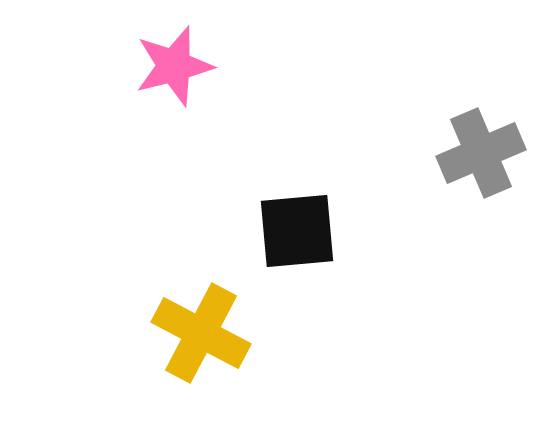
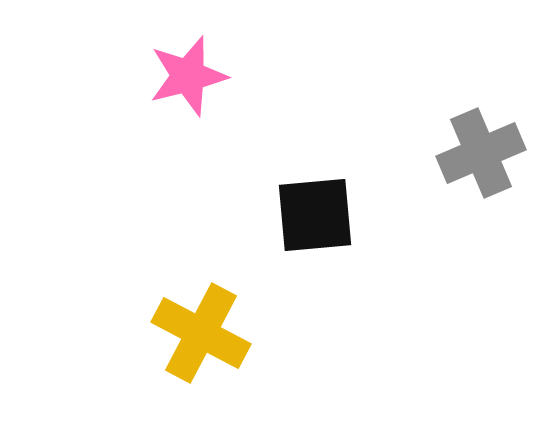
pink star: moved 14 px right, 10 px down
black square: moved 18 px right, 16 px up
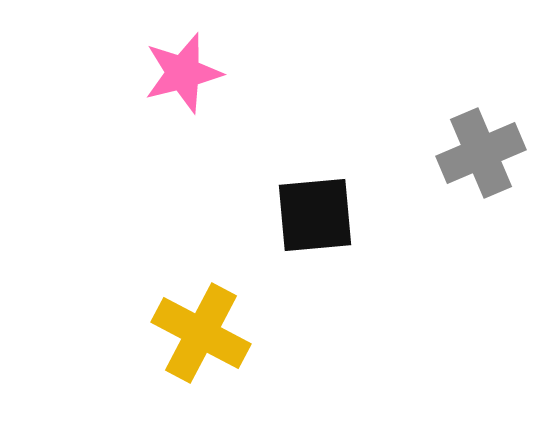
pink star: moved 5 px left, 3 px up
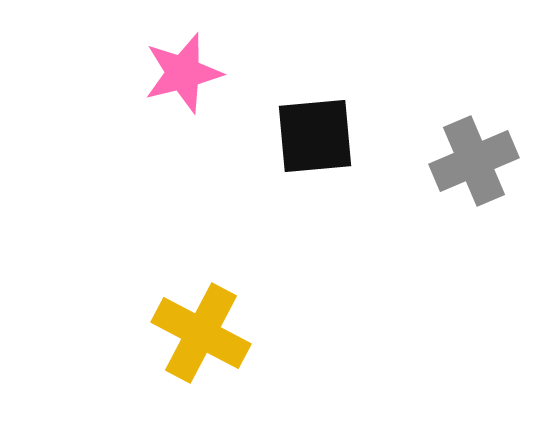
gray cross: moved 7 px left, 8 px down
black square: moved 79 px up
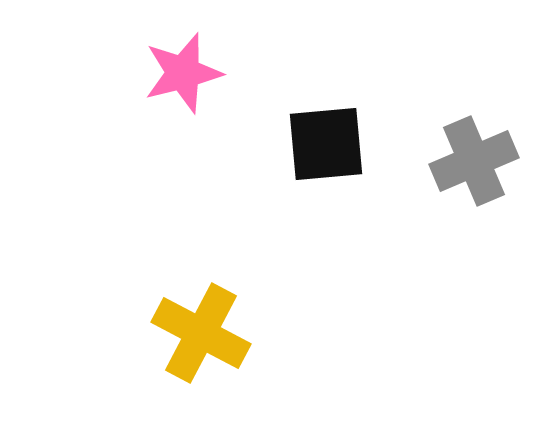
black square: moved 11 px right, 8 px down
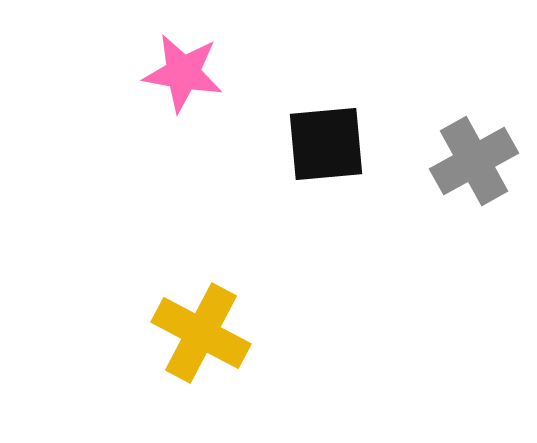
pink star: rotated 24 degrees clockwise
gray cross: rotated 6 degrees counterclockwise
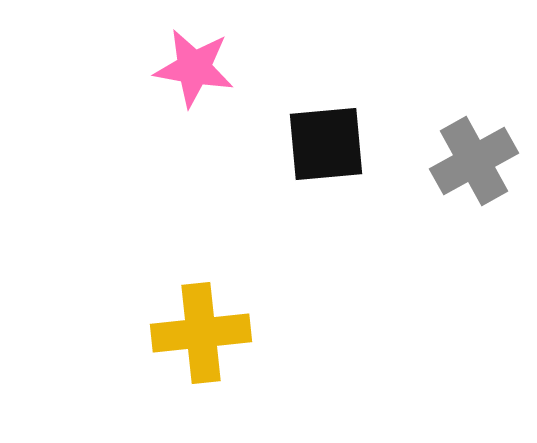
pink star: moved 11 px right, 5 px up
yellow cross: rotated 34 degrees counterclockwise
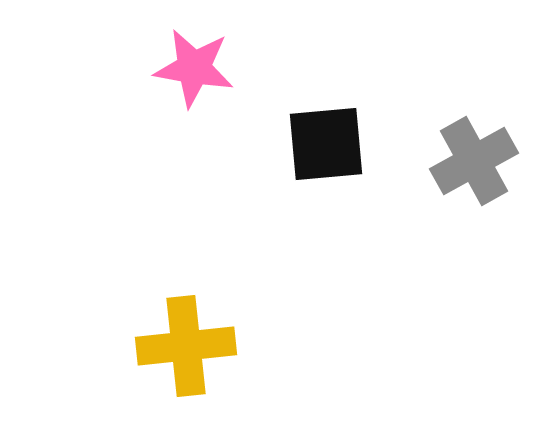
yellow cross: moved 15 px left, 13 px down
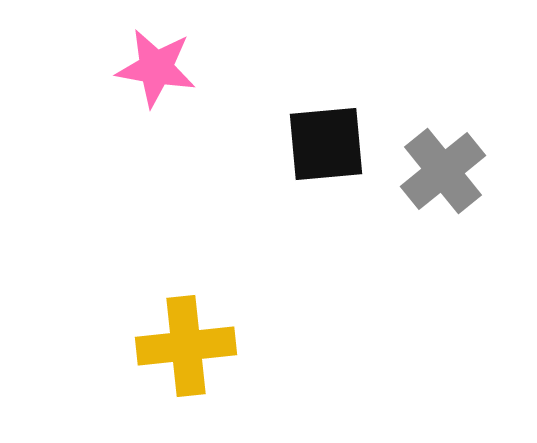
pink star: moved 38 px left
gray cross: moved 31 px left, 10 px down; rotated 10 degrees counterclockwise
